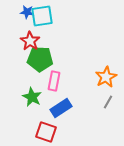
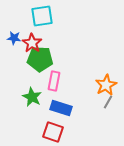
blue star: moved 13 px left, 26 px down
red star: moved 2 px right, 2 px down
orange star: moved 8 px down
blue rectangle: rotated 50 degrees clockwise
red square: moved 7 px right
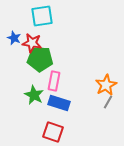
blue star: rotated 16 degrees clockwise
red star: rotated 24 degrees counterclockwise
green star: moved 2 px right, 2 px up
blue rectangle: moved 2 px left, 5 px up
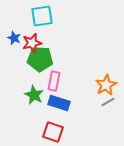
red star: rotated 24 degrees counterclockwise
gray line: rotated 32 degrees clockwise
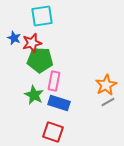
green pentagon: moved 1 px down
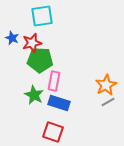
blue star: moved 2 px left
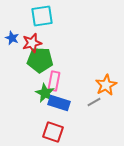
green star: moved 11 px right, 2 px up
gray line: moved 14 px left
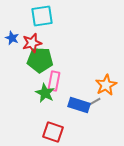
blue rectangle: moved 20 px right, 2 px down
